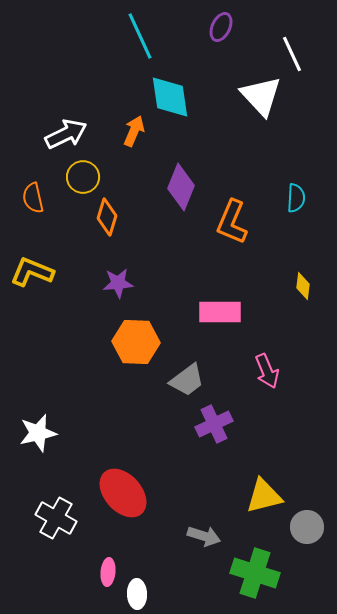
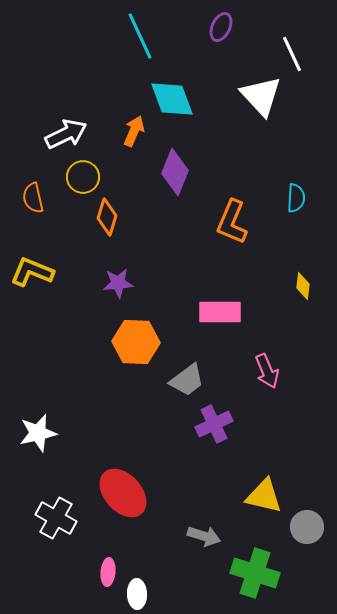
cyan diamond: moved 2 px right, 2 px down; rotated 12 degrees counterclockwise
purple diamond: moved 6 px left, 15 px up
yellow triangle: rotated 27 degrees clockwise
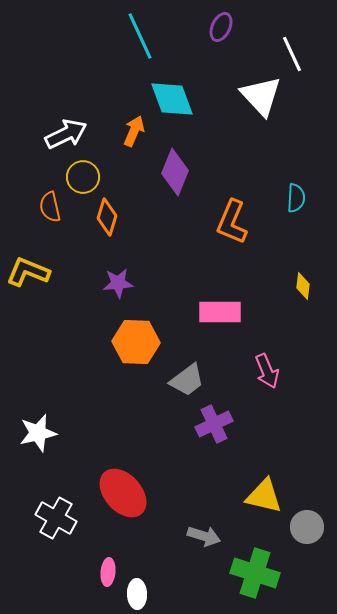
orange semicircle: moved 17 px right, 9 px down
yellow L-shape: moved 4 px left
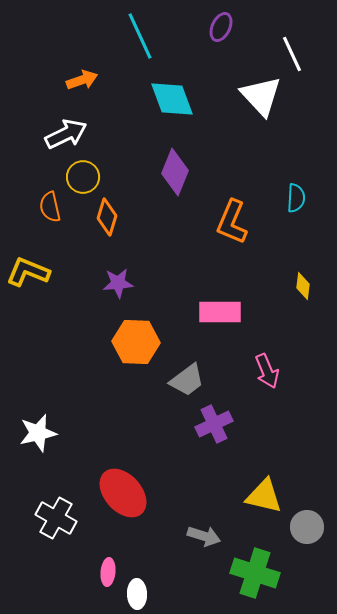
orange arrow: moved 52 px left, 51 px up; rotated 48 degrees clockwise
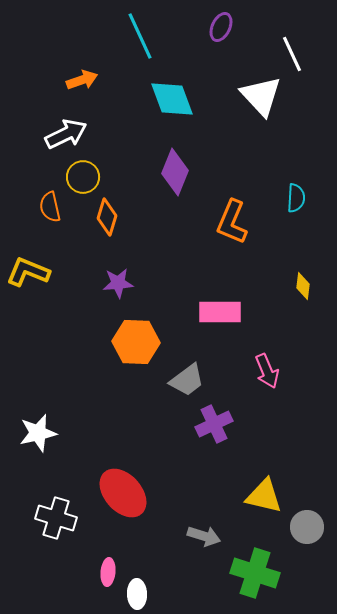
white cross: rotated 12 degrees counterclockwise
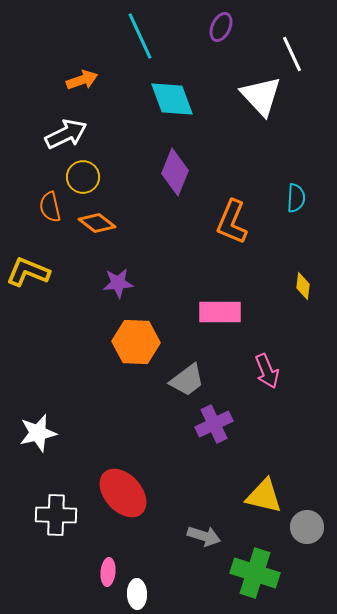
orange diamond: moved 10 px left, 6 px down; rotated 69 degrees counterclockwise
white cross: moved 3 px up; rotated 15 degrees counterclockwise
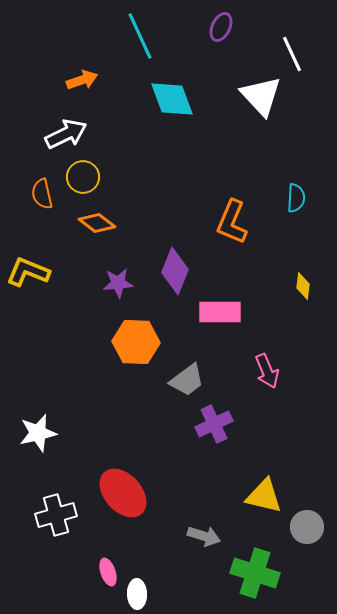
purple diamond: moved 99 px down
orange semicircle: moved 8 px left, 13 px up
white cross: rotated 18 degrees counterclockwise
pink ellipse: rotated 24 degrees counterclockwise
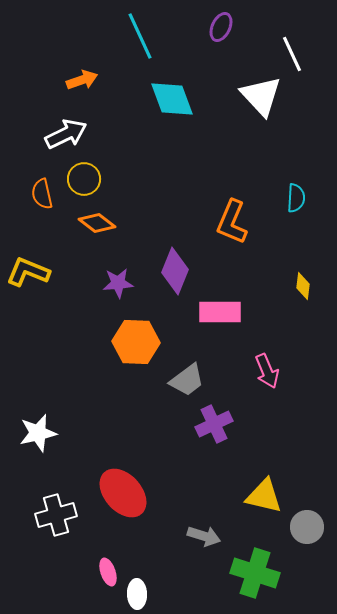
yellow circle: moved 1 px right, 2 px down
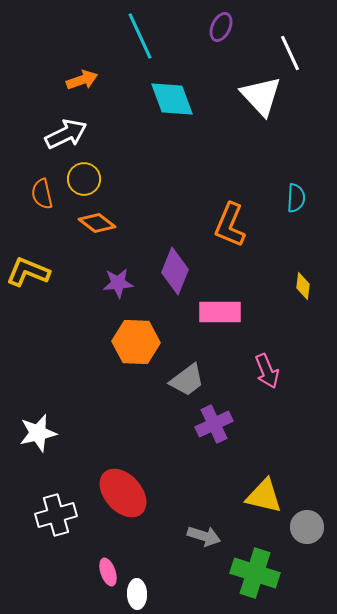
white line: moved 2 px left, 1 px up
orange L-shape: moved 2 px left, 3 px down
